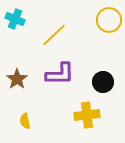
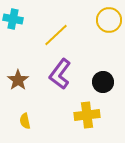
cyan cross: moved 2 px left; rotated 12 degrees counterclockwise
yellow line: moved 2 px right
purple L-shape: rotated 128 degrees clockwise
brown star: moved 1 px right, 1 px down
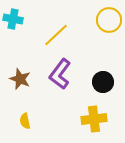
brown star: moved 2 px right, 1 px up; rotated 15 degrees counterclockwise
yellow cross: moved 7 px right, 4 px down
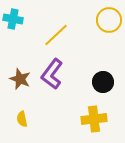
purple L-shape: moved 8 px left
yellow semicircle: moved 3 px left, 2 px up
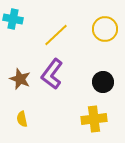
yellow circle: moved 4 px left, 9 px down
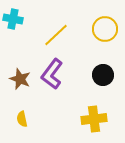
black circle: moved 7 px up
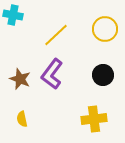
cyan cross: moved 4 px up
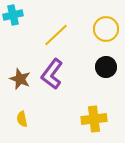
cyan cross: rotated 24 degrees counterclockwise
yellow circle: moved 1 px right
black circle: moved 3 px right, 8 px up
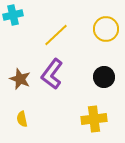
black circle: moved 2 px left, 10 px down
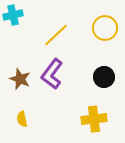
yellow circle: moved 1 px left, 1 px up
